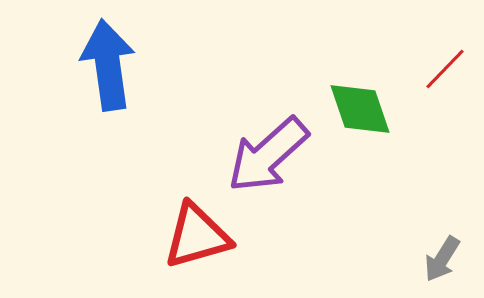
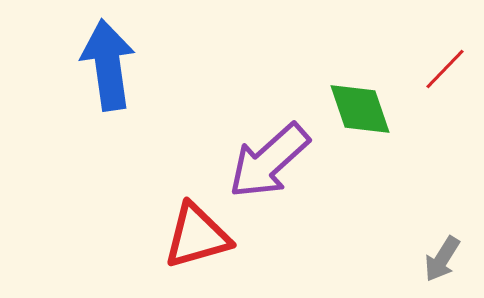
purple arrow: moved 1 px right, 6 px down
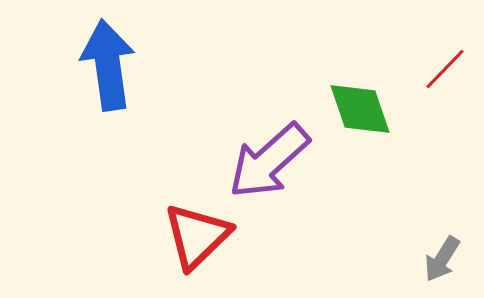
red triangle: rotated 28 degrees counterclockwise
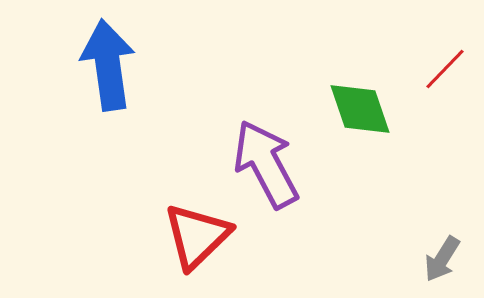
purple arrow: moved 3 px left, 3 px down; rotated 104 degrees clockwise
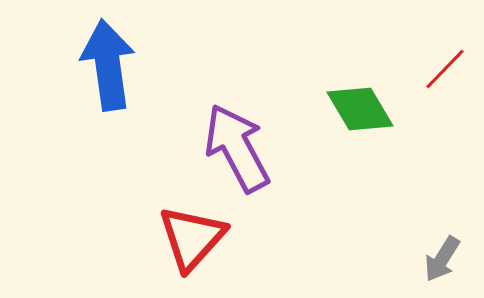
green diamond: rotated 12 degrees counterclockwise
purple arrow: moved 29 px left, 16 px up
red triangle: moved 5 px left, 2 px down; rotated 4 degrees counterclockwise
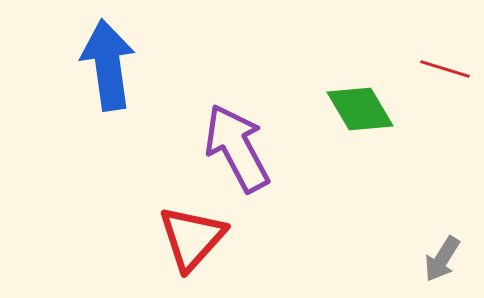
red line: rotated 63 degrees clockwise
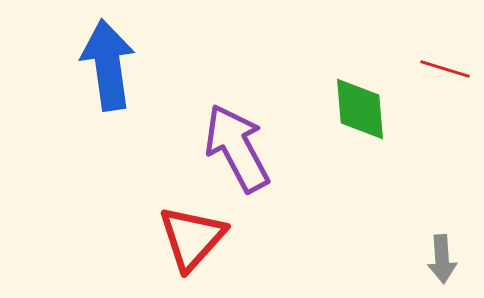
green diamond: rotated 26 degrees clockwise
gray arrow: rotated 36 degrees counterclockwise
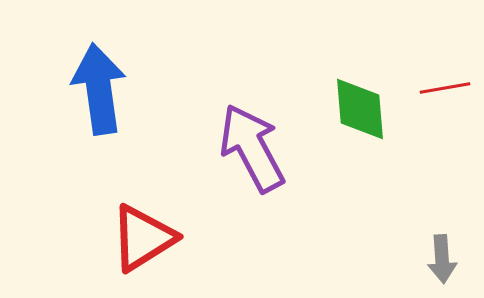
blue arrow: moved 9 px left, 24 px down
red line: moved 19 px down; rotated 27 degrees counterclockwise
purple arrow: moved 15 px right
red triangle: moved 49 px left; rotated 16 degrees clockwise
